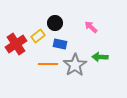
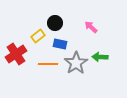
red cross: moved 10 px down
gray star: moved 1 px right, 2 px up
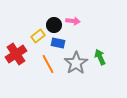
black circle: moved 1 px left, 2 px down
pink arrow: moved 18 px left, 6 px up; rotated 144 degrees clockwise
blue rectangle: moved 2 px left, 1 px up
green arrow: rotated 63 degrees clockwise
orange line: rotated 60 degrees clockwise
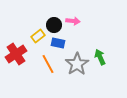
gray star: moved 1 px right, 1 px down
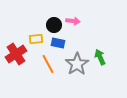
yellow rectangle: moved 2 px left, 3 px down; rotated 32 degrees clockwise
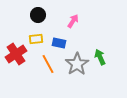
pink arrow: rotated 64 degrees counterclockwise
black circle: moved 16 px left, 10 px up
blue rectangle: moved 1 px right
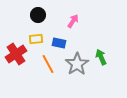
green arrow: moved 1 px right
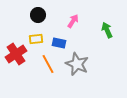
green arrow: moved 6 px right, 27 px up
gray star: rotated 15 degrees counterclockwise
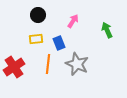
blue rectangle: rotated 56 degrees clockwise
red cross: moved 2 px left, 13 px down
orange line: rotated 36 degrees clockwise
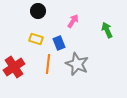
black circle: moved 4 px up
yellow rectangle: rotated 24 degrees clockwise
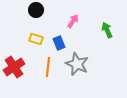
black circle: moved 2 px left, 1 px up
orange line: moved 3 px down
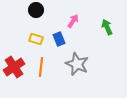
green arrow: moved 3 px up
blue rectangle: moved 4 px up
orange line: moved 7 px left
